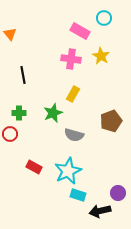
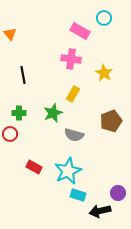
yellow star: moved 3 px right, 17 px down
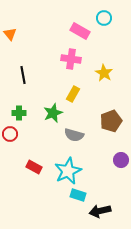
purple circle: moved 3 px right, 33 px up
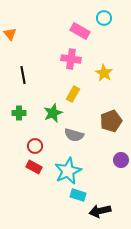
red circle: moved 25 px right, 12 px down
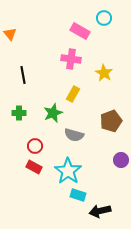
cyan star: rotated 12 degrees counterclockwise
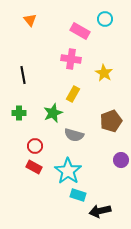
cyan circle: moved 1 px right, 1 px down
orange triangle: moved 20 px right, 14 px up
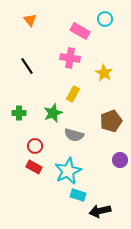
pink cross: moved 1 px left, 1 px up
black line: moved 4 px right, 9 px up; rotated 24 degrees counterclockwise
purple circle: moved 1 px left
cyan star: rotated 12 degrees clockwise
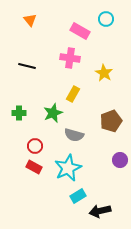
cyan circle: moved 1 px right
black line: rotated 42 degrees counterclockwise
cyan star: moved 3 px up
cyan rectangle: moved 1 px down; rotated 49 degrees counterclockwise
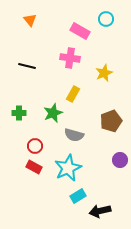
yellow star: rotated 18 degrees clockwise
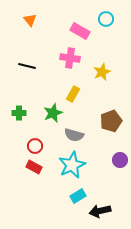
yellow star: moved 2 px left, 1 px up
cyan star: moved 4 px right, 3 px up
